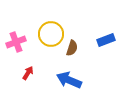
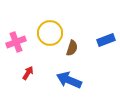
yellow circle: moved 1 px left, 1 px up
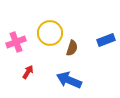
red arrow: moved 1 px up
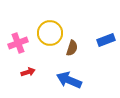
pink cross: moved 2 px right, 1 px down
red arrow: rotated 40 degrees clockwise
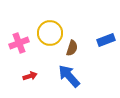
pink cross: moved 1 px right
red arrow: moved 2 px right, 4 px down
blue arrow: moved 4 px up; rotated 25 degrees clockwise
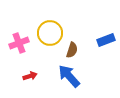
brown semicircle: moved 2 px down
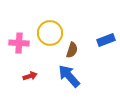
pink cross: rotated 24 degrees clockwise
